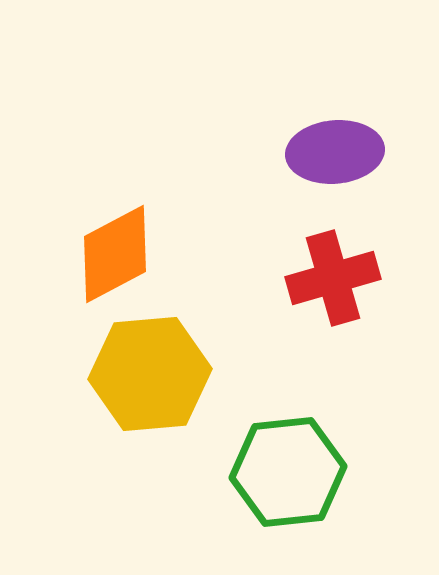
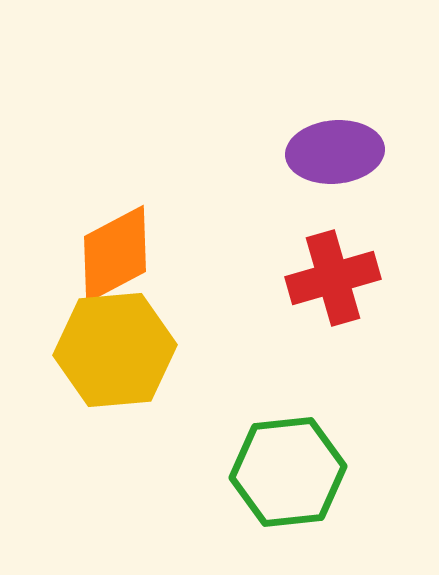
yellow hexagon: moved 35 px left, 24 px up
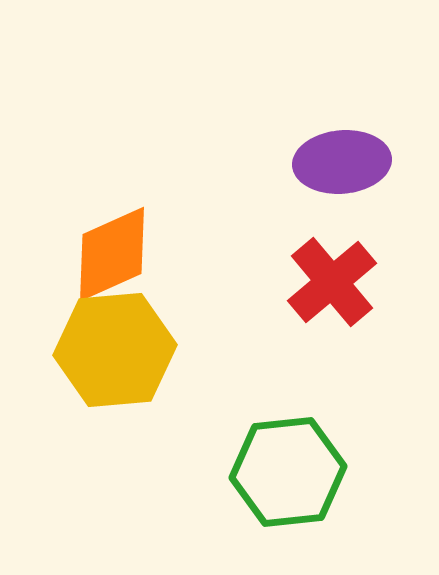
purple ellipse: moved 7 px right, 10 px down
orange diamond: moved 3 px left; rotated 4 degrees clockwise
red cross: moved 1 px left, 4 px down; rotated 24 degrees counterclockwise
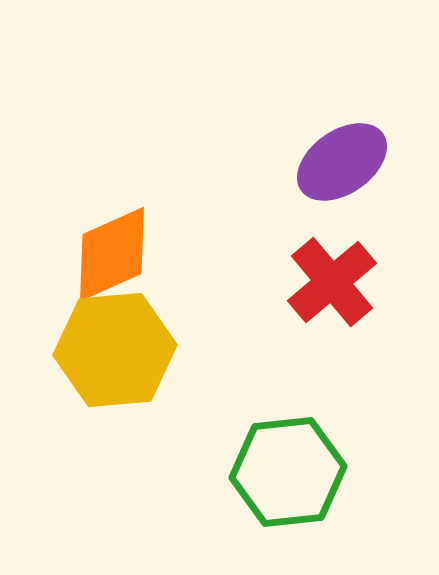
purple ellipse: rotated 30 degrees counterclockwise
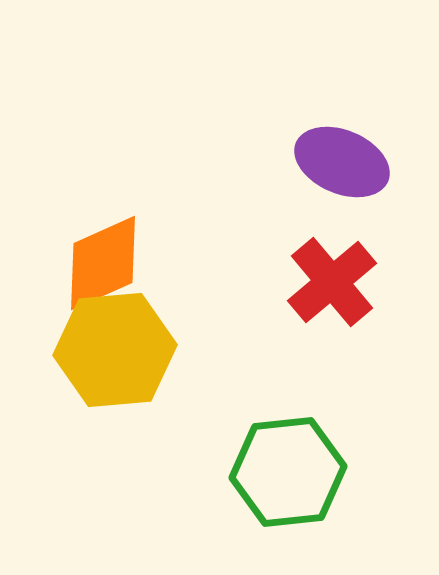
purple ellipse: rotated 58 degrees clockwise
orange diamond: moved 9 px left, 9 px down
